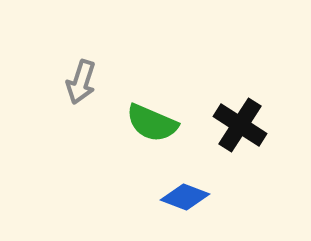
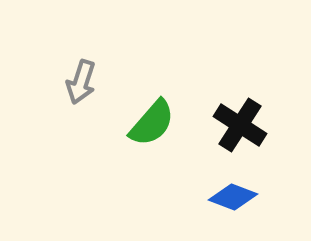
green semicircle: rotated 72 degrees counterclockwise
blue diamond: moved 48 px right
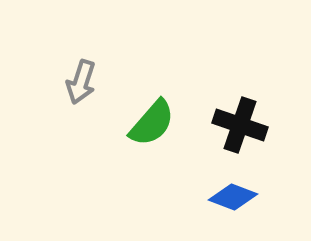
black cross: rotated 14 degrees counterclockwise
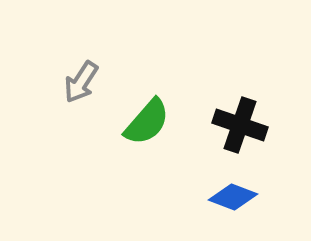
gray arrow: rotated 15 degrees clockwise
green semicircle: moved 5 px left, 1 px up
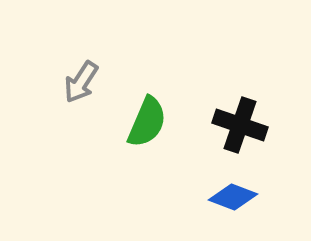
green semicircle: rotated 18 degrees counterclockwise
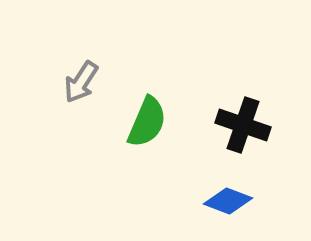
black cross: moved 3 px right
blue diamond: moved 5 px left, 4 px down
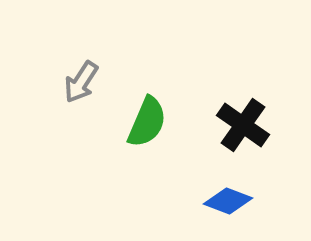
black cross: rotated 16 degrees clockwise
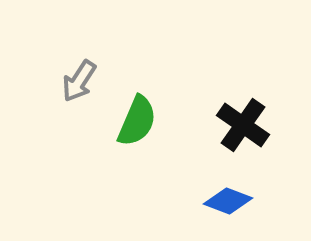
gray arrow: moved 2 px left, 1 px up
green semicircle: moved 10 px left, 1 px up
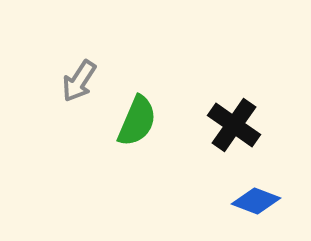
black cross: moved 9 px left
blue diamond: moved 28 px right
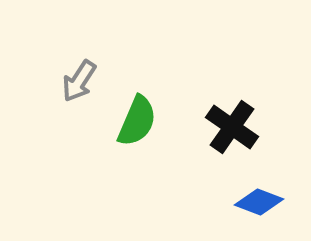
black cross: moved 2 px left, 2 px down
blue diamond: moved 3 px right, 1 px down
